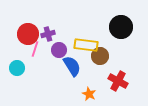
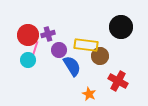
red circle: moved 1 px down
cyan circle: moved 11 px right, 8 px up
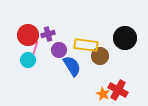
black circle: moved 4 px right, 11 px down
red cross: moved 9 px down
orange star: moved 14 px right
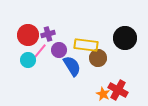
pink line: moved 5 px right, 2 px down; rotated 21 degrees clockwise
brown circle: moved 2 px left, 2 px down
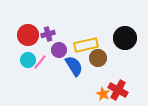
yellow rectangle: rotated 20 degrees counterclockwise
pink line: moved 11 px down
blue semicircle: moved 2 px right
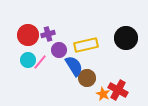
black circle: moved 1 px right
brown circle: moved 11 px left, 20 px down
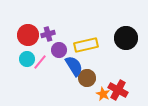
cyan circle: moved 1 px left, 1 px up
